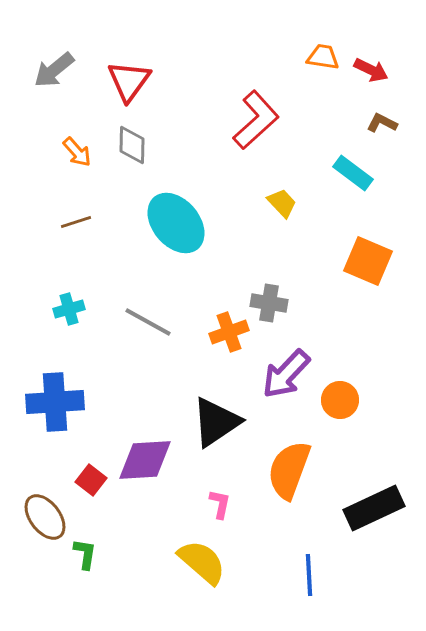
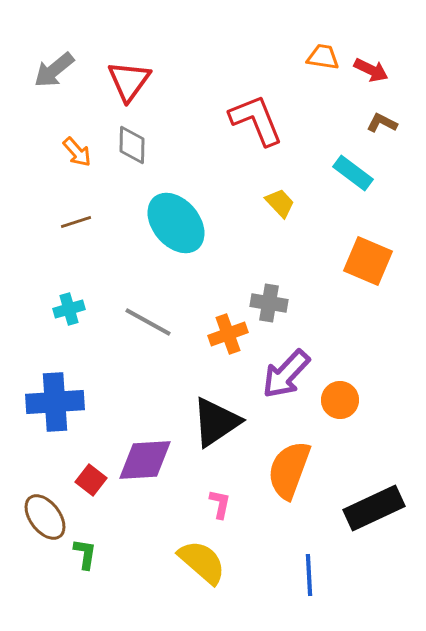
red L-shape: rotated 70 degrees counterclockwise
yellow trapezoid: moved 2 px left
orange cross: moved 1 px left, 2 px down
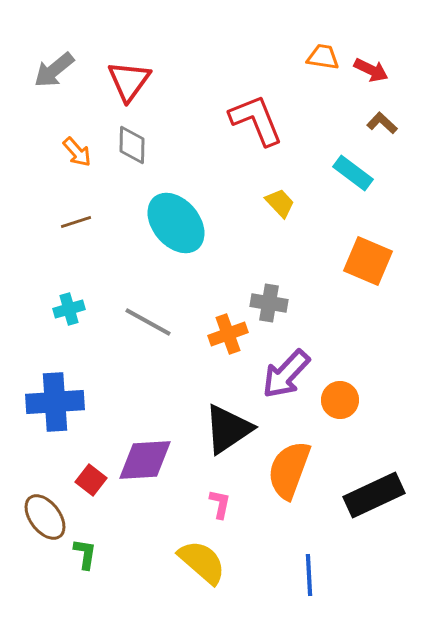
brown L-shape: rotated 16 degrees clockwise
black triangle: moved 12 px right, 7 px down
black rectangle: moved 13 px up
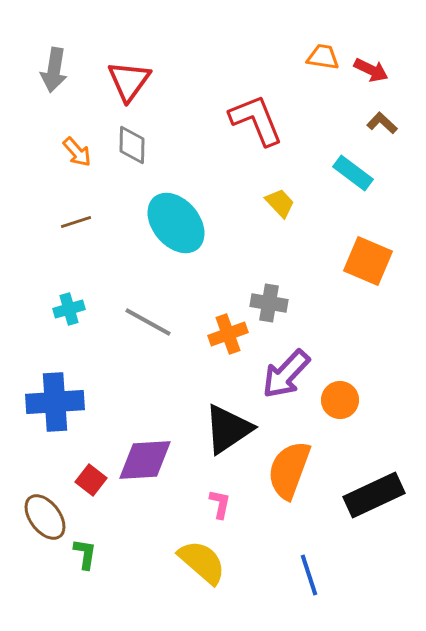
gray arrow: rotated 42 degrees counterclockwise
blue line: rotated 15 degrees counterclockwise
